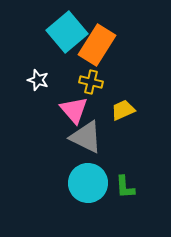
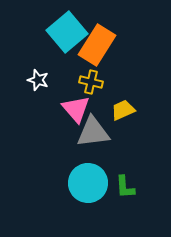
pink triangle: moved 2 px right, 1 px up
gray triangle: moved 7 px right, 5 px up; rotated 33 degrees counterclockwise
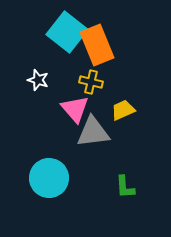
cyan square: rotated 12 degrees counterclockwise
orange rectangle: rotated 54 degrees counterclockwise
pink triangle: moved 1 px left
cyan circle: moved 39 px left, 5 px up
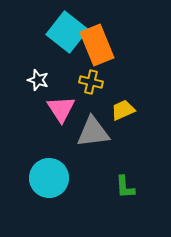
pink triangle: moved 14 px left; rotated 8 degrees clockwise
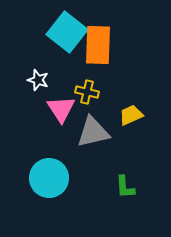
orange rectangle: moved 1 px right; rotated 24 degrees clockwise
yellow cross: moved 4 px left, 10 px down
yellow trapezoid: moved 8 px right, 5 px down
gray triangle: rotated 6 degrees counterclockwise
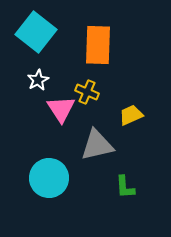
cyan square: moved 31 px left
white star: rotated 25 degrees clockwise
yellow cross: rotated 10 degrees clockwise
gray triangle: moved 4 px right, 13 px down
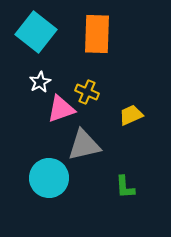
orange rectangle: moved 1 px left, 11 px up
white star: moved 2 px right, 2 px down
pink triangle: rotated 44 degrees clockwise
gray triangle: moved 13 px left
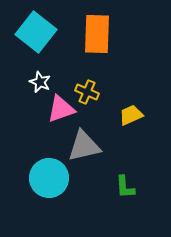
white star: rotated 20 degrees counterclockwise
gray triangle: moved 1 px down
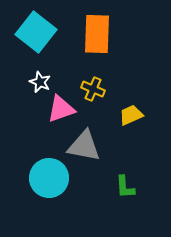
yellow cross: moved 6 px right, 3 px up
gray triangle: rotated 24 degrees clockwise
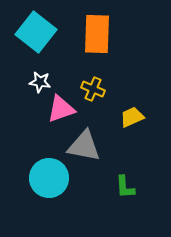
white star: rotated 15 degrees counterclockwise
yellow trapezoid: moved 1 px right, 2 px down
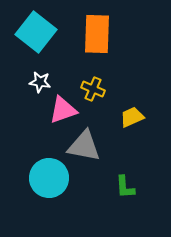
pink triangle: moved 2 px right, 1 px down
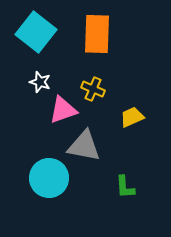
white star: rotated 10 degrees clockwise
